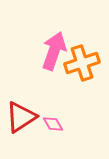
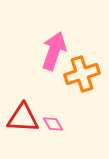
orange cross: moved 11 px down
red triangle: moved 2 px right, 1 px down; rotated 36 degrees clockwise
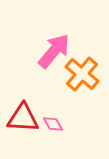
pink arrow: rotated 21 degrees clockwise
orange cross: rotated 32 degrees counterclockwise
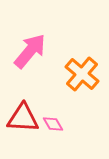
pink arrow: moved 24 px left
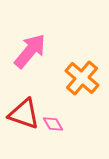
orange cross: moved 4 px down
red triangle: moved 1 px right, 4 px up; rotated 16 degrees clockwise
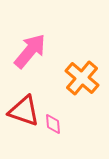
red triangle: moved 3 px up
pink diamond: rotated 25 degrees clockwise
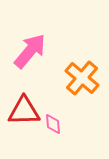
red triangle: rotated 20 degrees counterclockwise
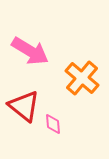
pink arrow: rotated 81 degrees clockwise
red triangle: moved 5 px up; rotated 40 degrees clockwise
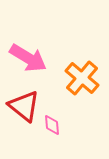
pink arrow: moved 2 px left, 7 px down
pink diamond: moved 1 px left, 1 px down
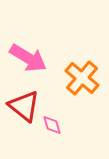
pink diamond: rotated 10 degrees counterclockwise
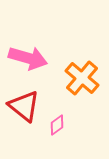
pink arrow: rotated 15 degrees counterclockwise
pink diamond: moved 5 px right; rotated 70 degrees clockwise
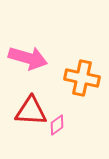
orange cross: rotated 28 degrees counterclockwise
red triangle: moved 7 px right, 5 px down; rotated 36 degrees counterclockwise
